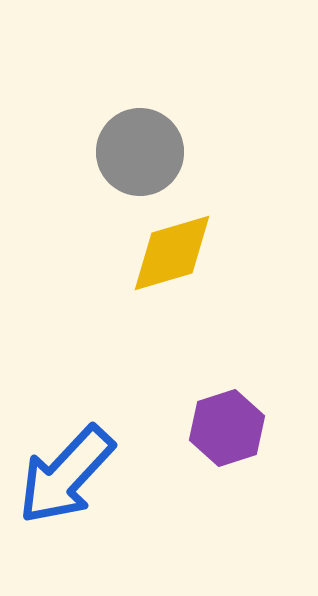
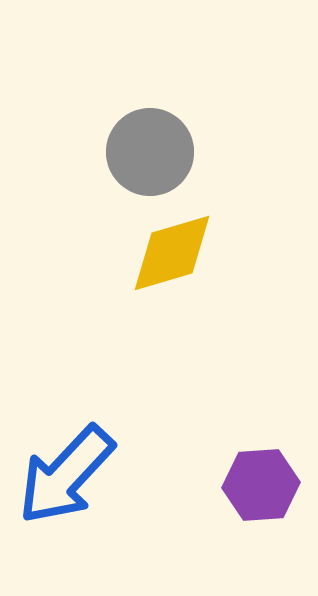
gray circle: moved 10 px right
purple hexagon: moved 34 px right, 57 px down; rotated 14 degrees clockwise
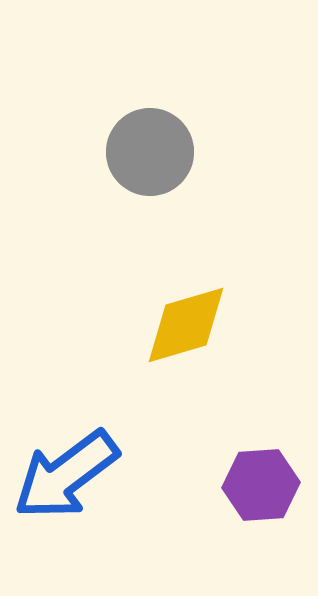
yellow diamond: moved 14 px right, 72 px down
blue arrow: rotated 10 degrees clockwise
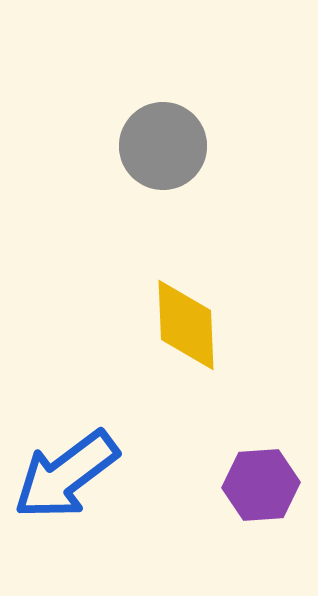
gray circle: moved 13 px right, 6 px up
yellow diamond: rotated 76 degrees counterclockwise
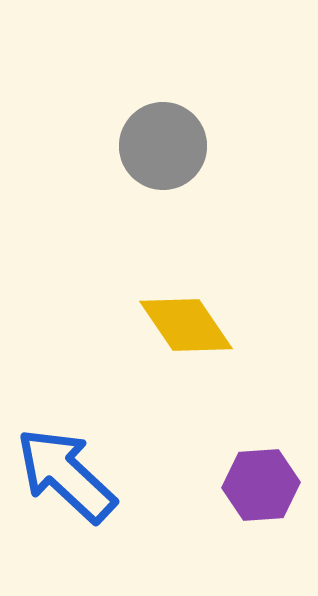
yellow diamond: rotated 32 degrees counterclockwise
blue arrow: rotated 80 degrees clockwise
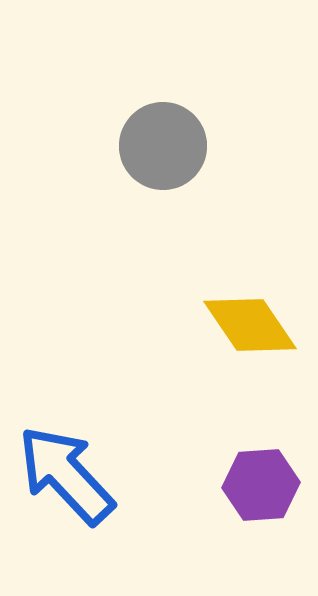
yellow diamond: moved 64 px right
blue arrow: rotated 4 degrees clockwise
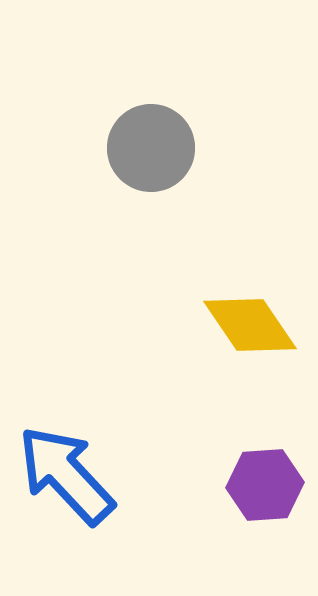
gray circle: moved 12 px left, 2 px down
purple hexagon: moved 4 px right
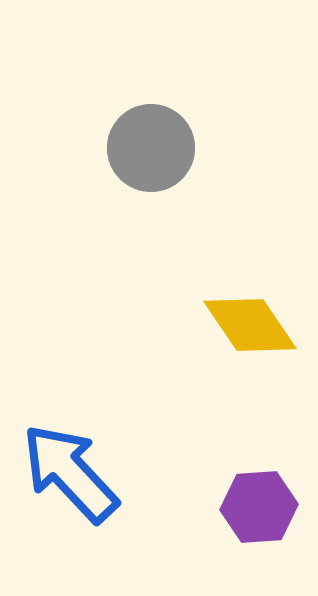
blue arrow: moved 4 px right, 2 px up
purple hexagon: moved 6 px left, 22 px down
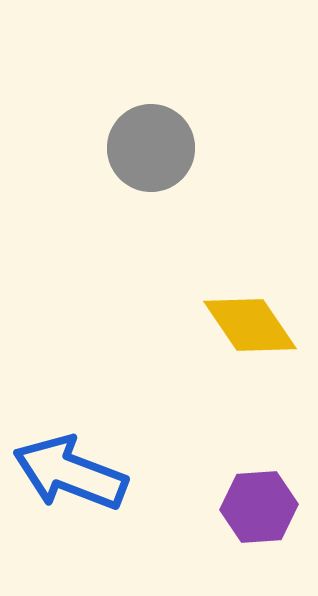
blue arrow: rotated 26 degrees counterclockwise
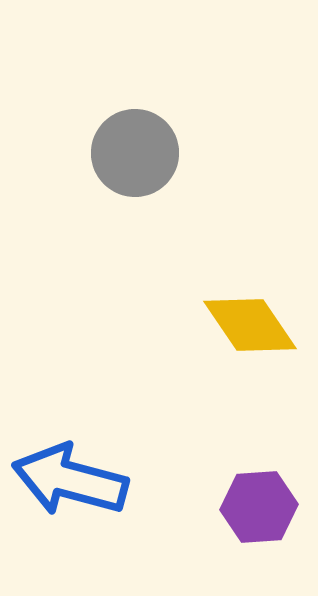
gray circle: moved 16 px left, 5 px down
blue arrow: moved 7 px down; rotated 6 degrees counterclockwise
